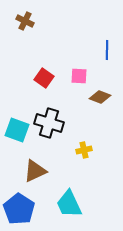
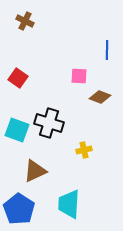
red square: moved 26 px left
cyan trapezoid: rotated 28 degrees clockwise
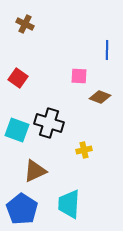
brown cross: moved 3 px down
blue pentagon: moved 3 px right
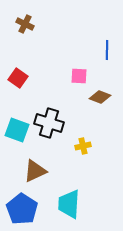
yellow cross: moved 1 px left, 4 px up
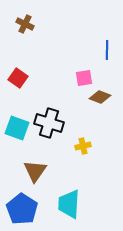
pink square: moved 5 px right, 2 px down; rotated 12 degrees counterclockwise
cyan square: moved 2 px up
brown triangle: rotated 30 degrees counterclockwise
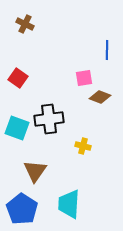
black cross: moved 4 px up; rotated 24 degrees counterclockwise
yellow cross: rotated 28 degrees clockwise
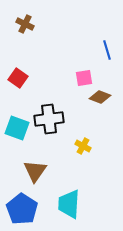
blue line: rotated 18 degrees counterclockwise
yellow cross: rotated 14 degrees clockwise
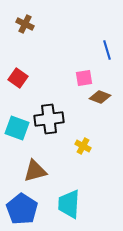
brown triangle: rotated 40 degrees clockwise
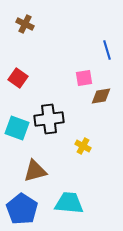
brown diamond: moved 1 px right, 1 px up; rotated 30 degrees counterclockwise
cyan trapezoid: moved 1 px up; rotated 92 degrees clockwise
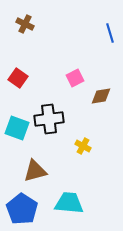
blue line: moved 3 px right, 17 px up
pink square: moved 9 px left; rotated 18 degrees counterclockwise
